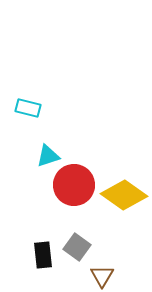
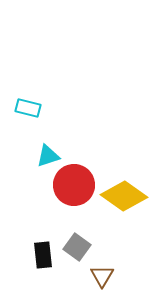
yellow diamond: moved 1 px down
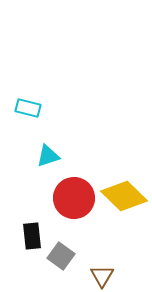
red circle: moved 13 px down
yellow diamond: rotated 9 degrees clockwise
gray square: moved 16 px left, 9 px down
black rectangle: moved 11 px left, 19 px up
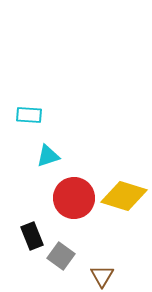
cyan rectangle: moved 1 px right, 7 px down; rotated 10 degrees counterclockwise
yellow diamond: rotated 27 degrees counterclockwise
black rectangle: rotated 16 degrees counterclockwise
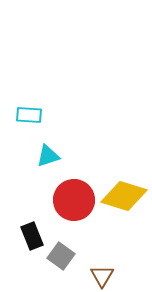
red circle: moved 2 px down
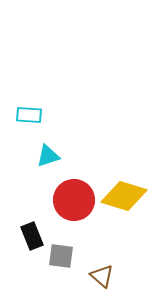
gray square: rotated 28 degrees counterclockwise
brown triangle: rotated 20 degrees counterclockwise
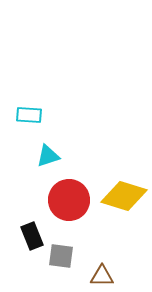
red circle: moved 5 px left
brown triangle: rotated 40 degrees counterclockwise
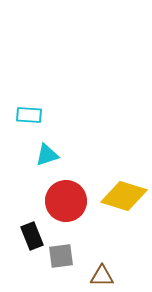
cyan triangle: moved 1 px left, 1 px up
red circle: moved 3 px left, 1 px down
gray square: rotated 16 degrees counterclockwise
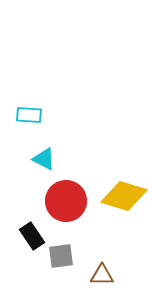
cyan triangle: moved 3 px left, 4 px down; rotated 45 degrees clockwise
black rectangle: rotated 12 degrees counterclockwise
brown triangle: moved 1 px up
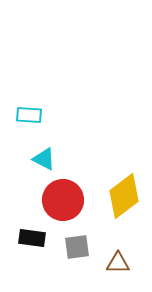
yellow diamond: rotated 54 degrees counterclockwise
red circle: moved 3 px left, 1 px up
black rectangle: moved 2 px down; rotated 48 degrees counterclockwise
gray square: moved 16 px right, 9 px up
brown triangle: moved 16 px right, 12 px up
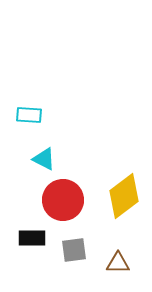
black rectangle: rotated 8 degrees counterclockwise
gray square: moved 3 px left, 3 px down
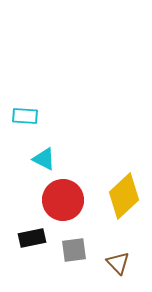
cyan rectangle: moved 4 px left, 1 px down
yellow diamond: rotated 6 degrees counterclockwise
black rectangle: rotated 12 degrees counterclockwise
brown triangle: rotated 45 degrees clockwise
